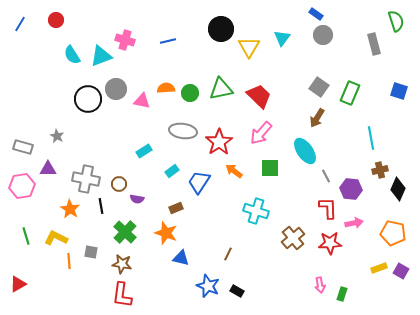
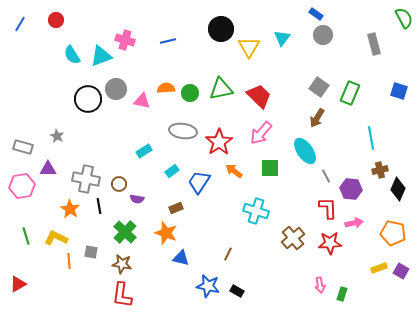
green semicircle at (396, 21): moved 8 px right, 3 px up; rotated 10 degrees counterclockwise
black line at (101, 206): moved 2 px left
blue star at (208, 286): rotated 10 degrees counterclockwise
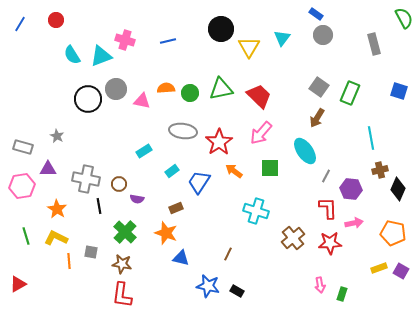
gray line at (326, 176): rotated 56 degrees clockwise
orange star at (70, 209): moved 13 px left
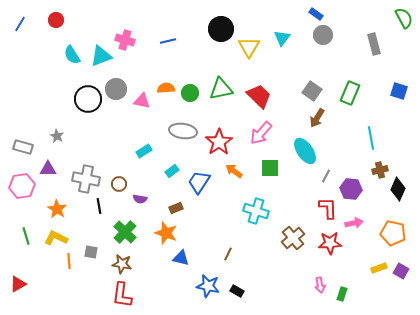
gray square at (319, 87): moved 7 px left, 4 px down
purple semicircle at (137, 199): moved 3 px right
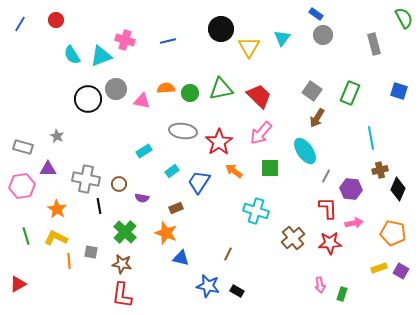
purple semicircle at (140, 199): moved 2 px right, 1 px up
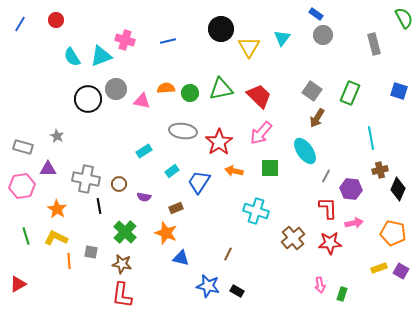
cyan semicircle at (72, 55): moved 2 px down
orange arrow at (234, 171): rotated 24 degrees counterclockwise
purple semicircle at (142, 198): moved 2 px right, 1 px up
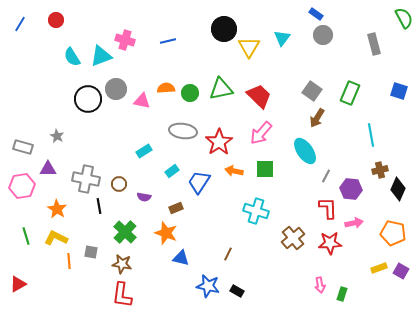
black circle at (221, 29): moved 3 px right
cyan line at (371, 138): moved 3 px up
green square at (270, 168): moved 5 px left, 1 px down
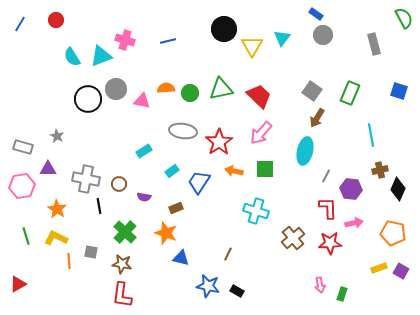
yellow triangle at (249, 47): moved 3 px right, 1 px up
cyan ellipse at (305, 151): rotated 48 degrees clockwise
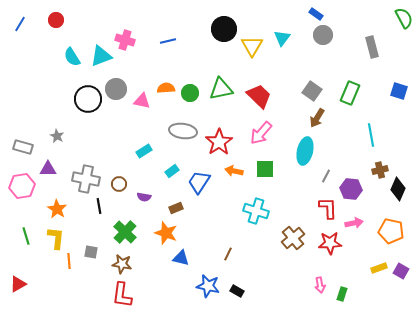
gray rectangle at (374, 44): moved 2 px left, 3 px down
orange pentagon at (393, 233): moved 2 px left, 2 px up
yellow L-shape at (56, 238): rotated 70 degrees clockwise
